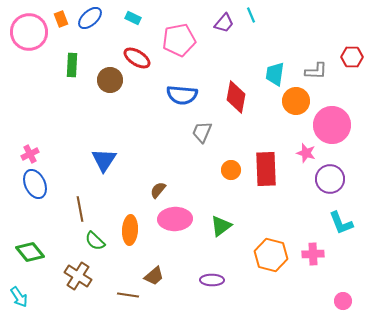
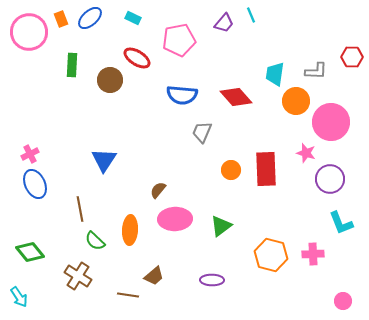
red diamond at (236, 97): rotated 52 degrees counterclockwise
pink circle at (332, 125): moved 1 px left, 3 px up
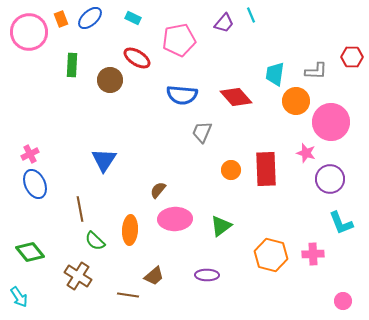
purple ellipse at (212, 280): moved 5 px left, 5 px up
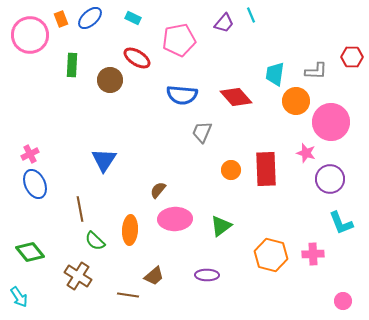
pink circle at (29, 32): moved 1 px right, 3 px down
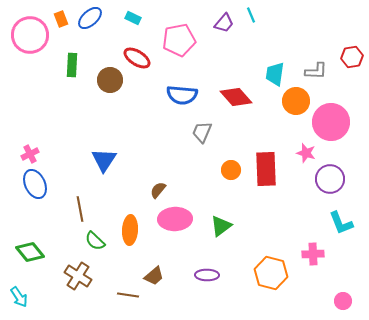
red hexagon at (352, 57): rotated 10 degrees counterclockwise
orange hexagon at (271, 255): moved 18 px down
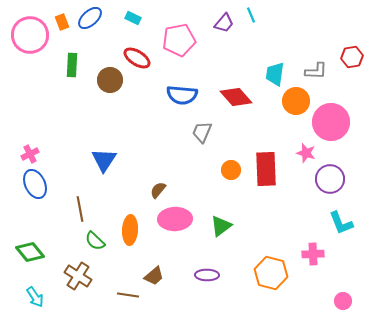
orange rectangle at (61, 19): moved 1 px right, 3 px down
cyan arrow at (19, 297): moved 16 px right
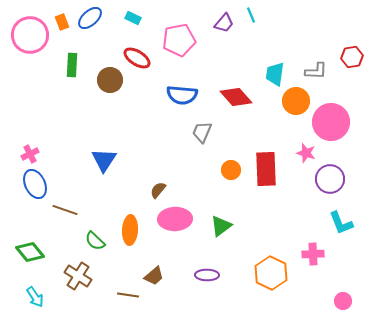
brown line at (80, 209): moved 15 px left, 1 px down; rotated 60 degrees counterclockwise
orange hexagon at (271, 273): rotated 12 degrees clockwise
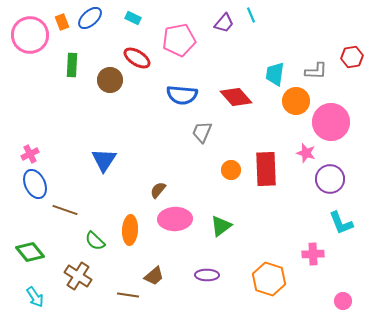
orange hexagon at (271, 273): moved 2 px left, 6 px down; rotated 8 degrees counterclockwise
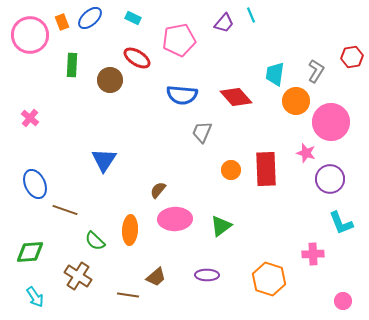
gray L-shape at (316, 71): rotated 60 degrees counterclockwise
pink cross at (30, 154): moved 36 px up; rotated 24 degrees counterclockwise
green diamond at (30, 252): rotated 56 degrees counterclockwise
brown trapezoid at (154, 276): moved 2 px right, 1 px down
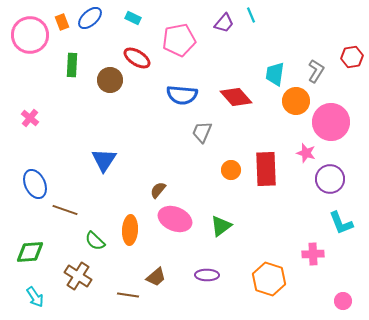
pink ellipse at (175, 219): rotated 24 degrees clockwise
